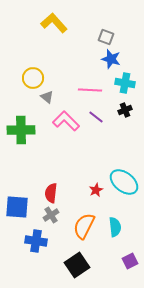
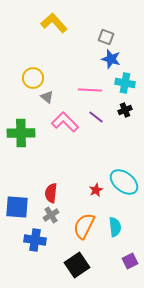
pink L-shape: moved 1 px left, 1 px down
green cross: moved 3 px down
blue cross: moved 1 px left, 1 px up
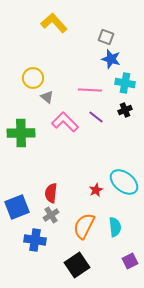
blue square: rotated 25 degrees counterclockwise
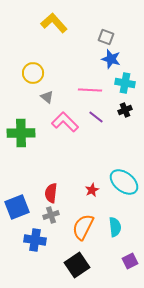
yellow circle: moved 5 px up
red star: moved 4 px left
gray cross: rotated 14 degrees clockwise
orange semicircle: moved 1 px left, 1 px down
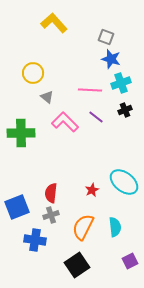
cyan cross: moved 4 px left; rotated 30 degrees counterclockwise
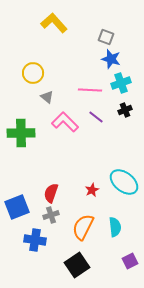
red semicircle: rotated 12 degrees clockwise
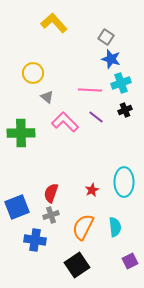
gray square: rotated 14 degrees clockwise
cyan ellipse: rotated 52 degrees clockwise
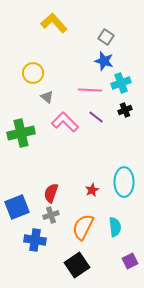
blue star: moved 7 px left, 2 px down
green cross: rotated 12 degrees counterclockwise
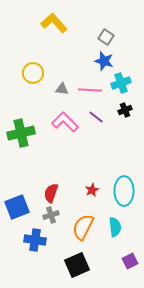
gray triangle: moved 15 px right, 8 px up; rotated 32 degrees counterclockwise
cyan ellipse: moved 9 px down
black square: rotated 10 degrees clockwise
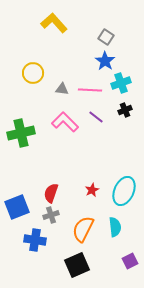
blue star: moved 1 px right; rotated 18 degrees clockwise
cyan ellipse: rotated 24 degrees clockwise
orange semicircle: moved 2 px down
